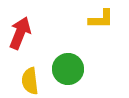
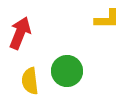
yellow L-shape: moved 6 px right
green circle: moved 1 px left, 2 px down
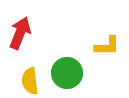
yellow L-shape: moved 27 px down
green circle: moved 2 px down
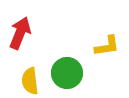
yellow L-shape: rotated 8 degrees counterclockwise
